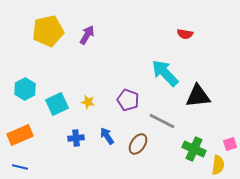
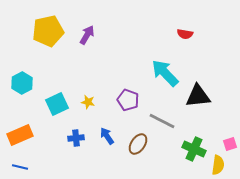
cyan hexagon: moved 3 px left, 6 px up
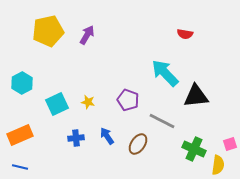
black triangle: moved 2 px left
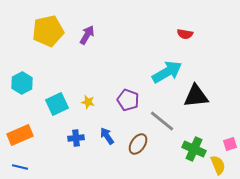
cyan arrow: moved 2 px right, 1 px up; rotated 104 degrees clockwise
gray line: rotated 12 degrees clockwise
yellow semicircle: rotated 30 degrees counterclockwise
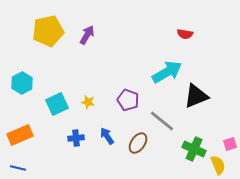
black triangle: rotated 16 degrees counterclockwise
brown ellipse: moved 1 px up
blue line: moved 2 px left, 1 px down
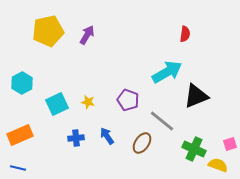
red semicircle: rotated 91 degrees counterclockwise
brown ellipse: moved 4 px right
yellow semicircle: rotated 48 degrees counterclockwise
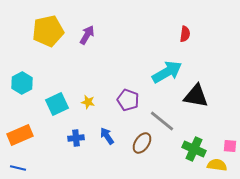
black triangle: rotated 32 degrees clockwise
pink square: moved 2 px down; rotated 24 degrees clockwise
yellow semicircle: moved 1 px left; rotated 12 degrees counterclockwise
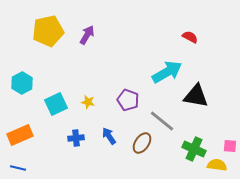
red semicircle: moved 5 px right, 3 px down; rotated 70 degrees counterclockwise
cyan square: moved 1 px left
blue arrow: moved 2 px right
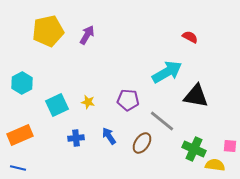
purple pentagon: rotated 15 degrees counterclockwise
cyan square: moved 1 px right, 1 px down
yellow semicircle: moved 2 px left
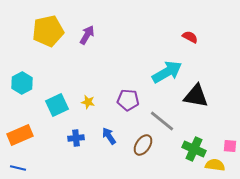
brown ellipse: moved 1 px right, 2 px down
